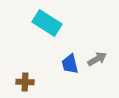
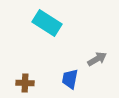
blue trapezoid: moved 15 px down; rotated 25 degrees clockwise
brown cross: moved 1 px down
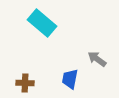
cyan rectangle: moved 5 px left; rotated 8 degrees clockwise
gray arrow: rotated 114 degrees counterclockwise
